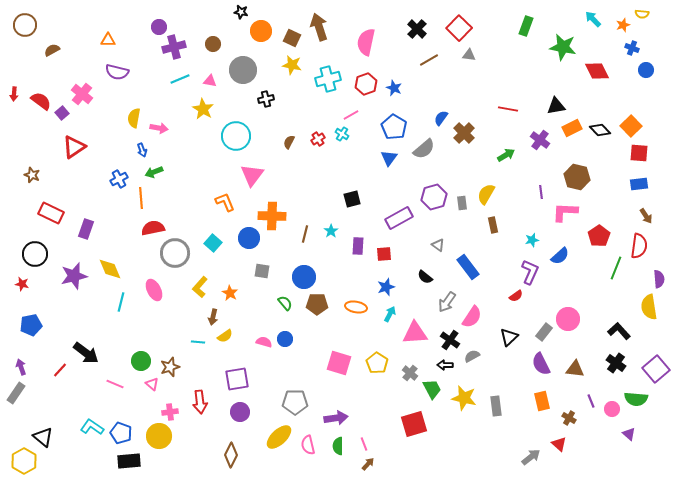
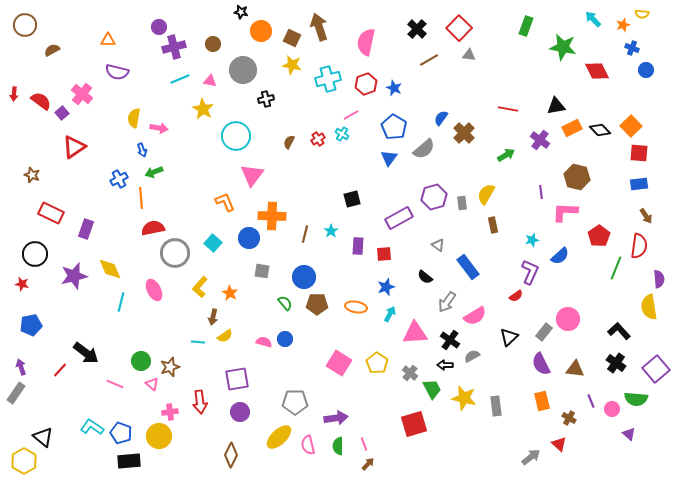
pink semicircle at (472, 317): moved 3 px right, 1 px up; rotated 25 degrees clockwise
pink square at (339, 363): rotated 15 degrees clockwise
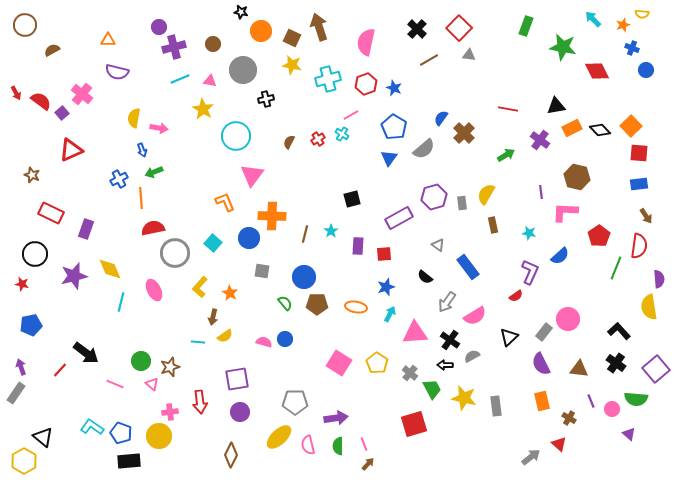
red arrow at (14, 94): moved 2 px right, 1 px up; rotated 32 degrees counterclockwise
red triangle at (74, 147): moved 3 px left, 3 px down; rotated 10 degrees clockwise
cyan star at (532, 240): moved 3 px left, 7 px up; rotated 24 degrees clockwise
brown triangle at (575, 369): moved 4 px right
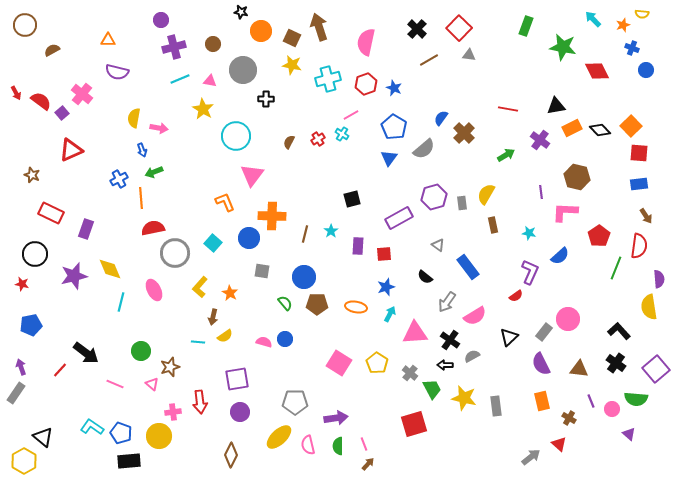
purple circle at (159, 27): moved 2 px right, 7 px up
black cross at (266, 99): rotated 14 degrees clockwise
green circle at (141, 361): moved 10 px up
pink cross at (170, 412): moved 3 px right
